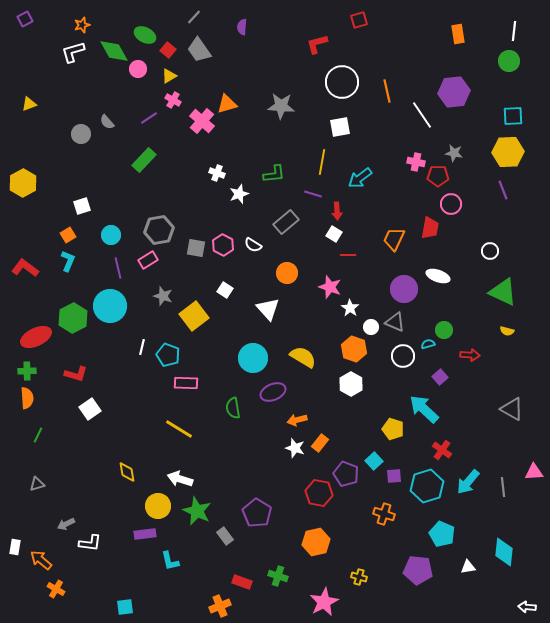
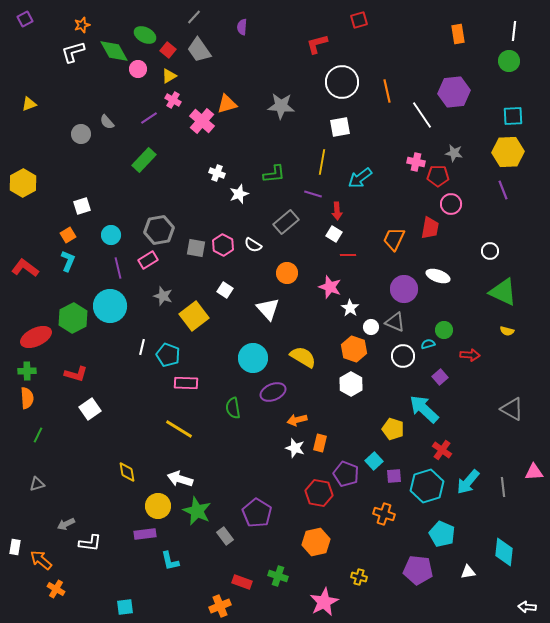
orange rectangle at (320, 443): rotated 24 degrees counterclockwise
white triangle at (468, 567): moved 5 px down
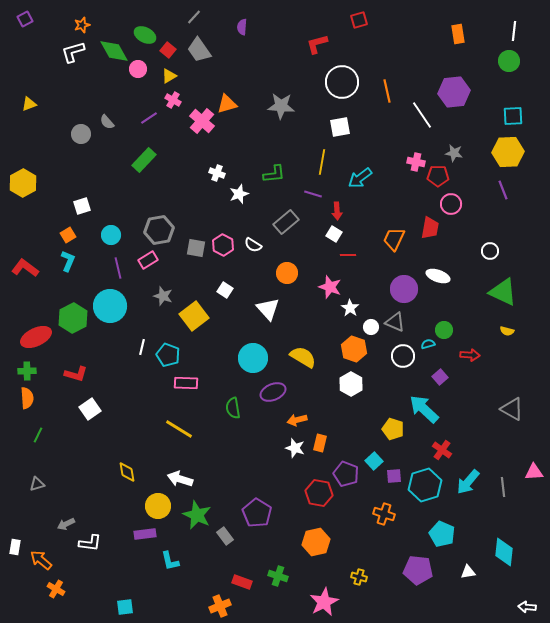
cyan hexagon at (427, 486): moved 2 px left, 1 px up
green star at (197, 511): moved 4 px down
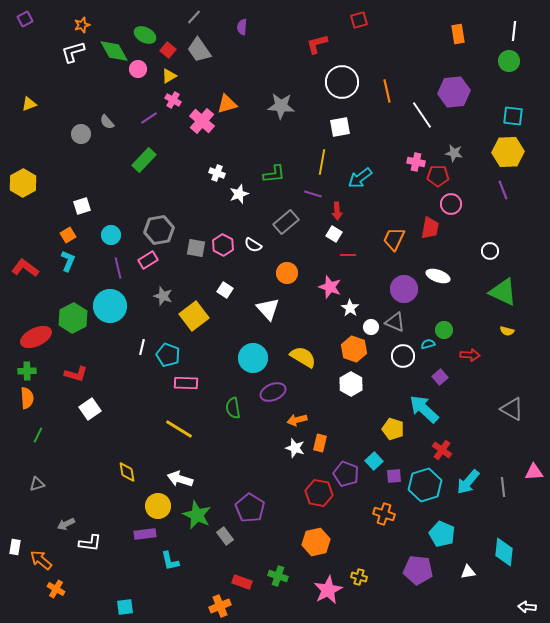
cyan square at (513, 116): rotated 10 degrees clockwise
purple pentagon at (257, 513): moved 7 px left, 5 px up
pink star at (324, 602): moved 4 px right, 12 px up
